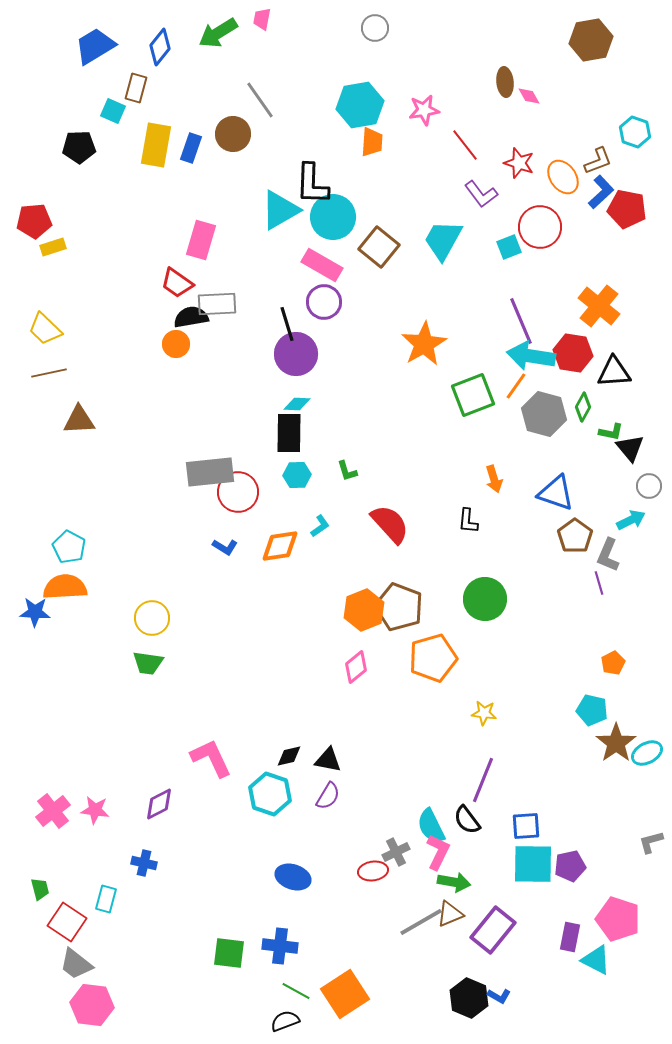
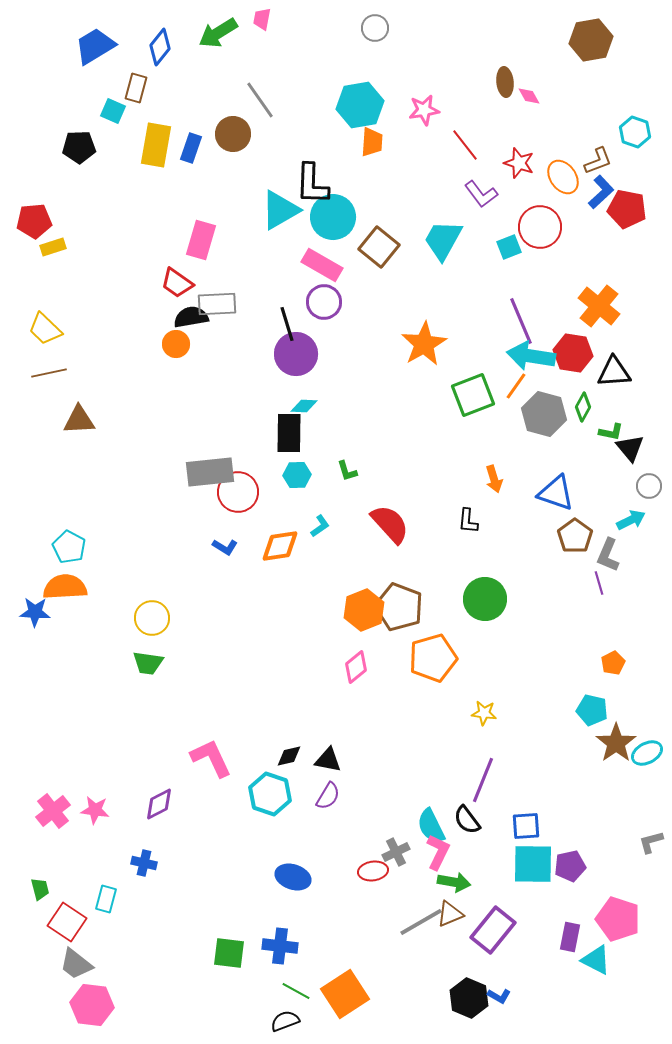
cyan diamond at (297, 404): moved 7 px right, 2 px down
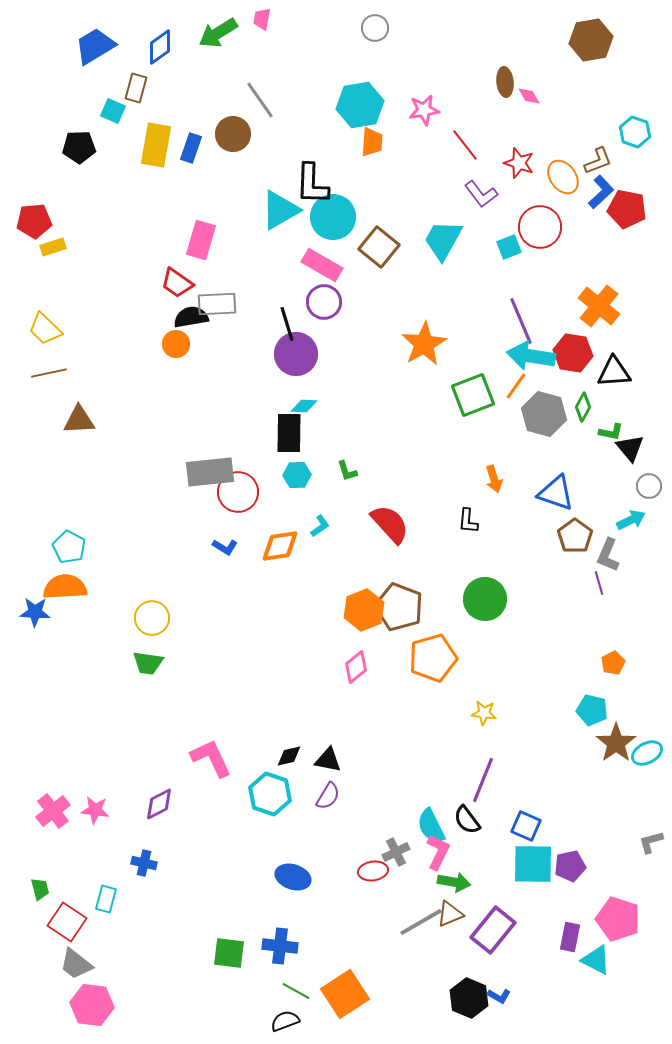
blue diamond at (160, 47): rotated 15 degrees clockwise
blue square at (526, 826): rotated 28 degrees clockwise
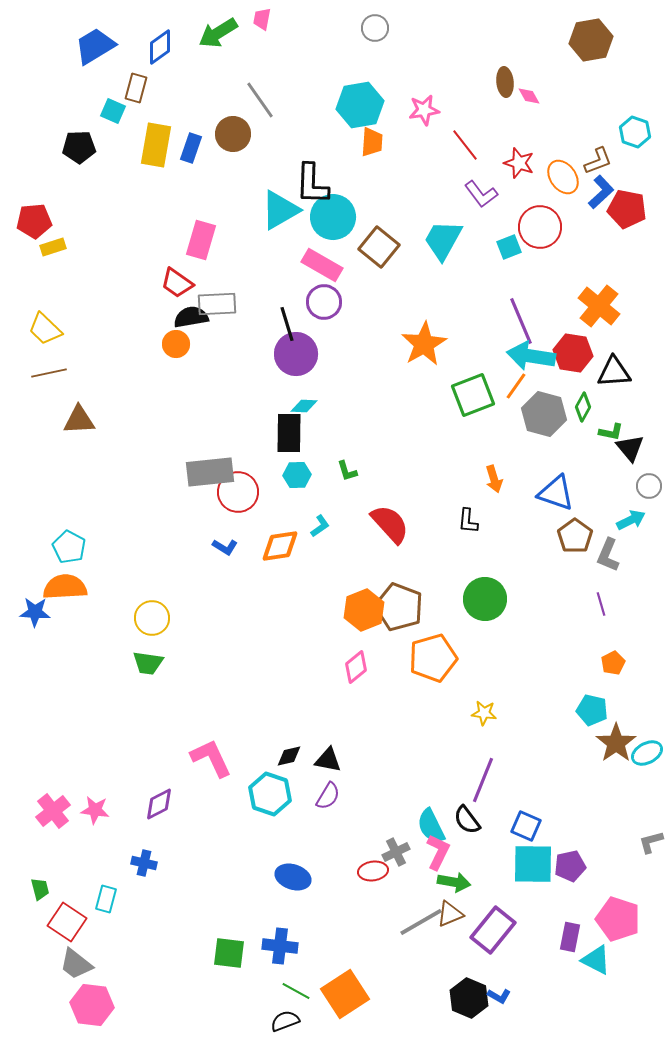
purple line at (599, 583): moved 2 px right, 21 px down
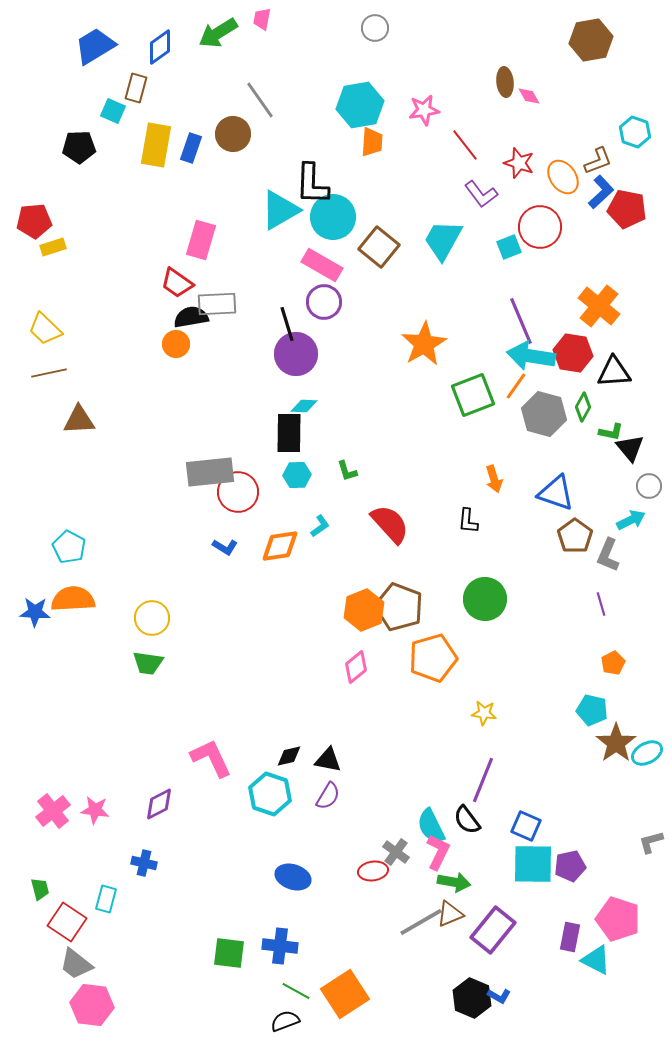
orange semicircle at (65, 587): moved 8 px right, 12 px down
gray cross at (396, 852): rotated 28 degrees counterclockwise
black hexagon at (469, 998): moved 3 px right
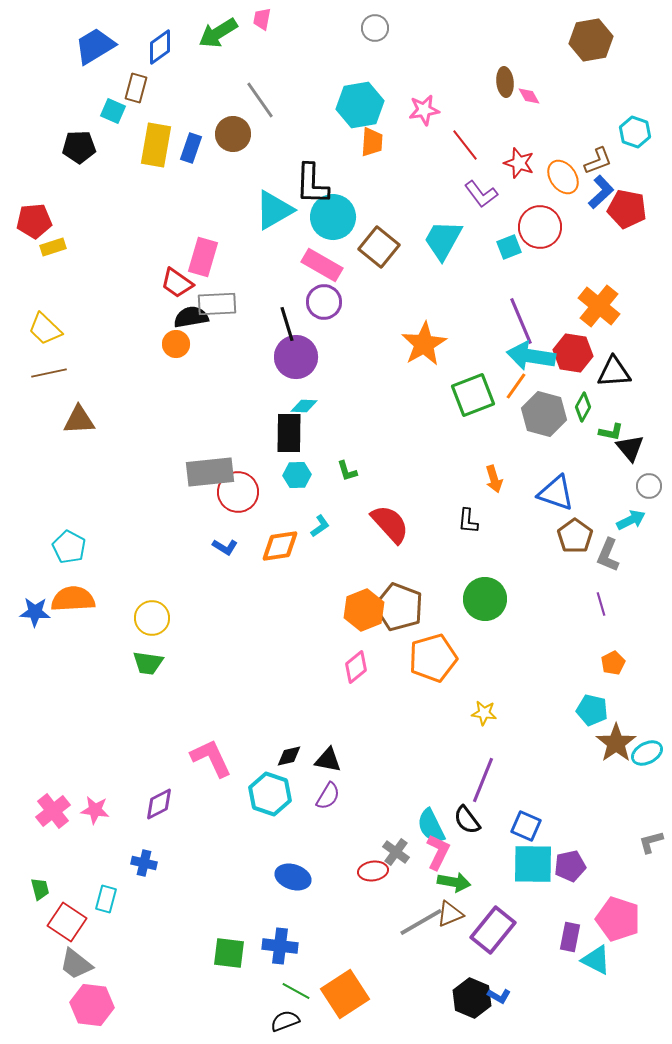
cyan triangle at (280, 210): moved 6 px left
pink rectangle at (201, 240): moved 2 px right, 17 px down
purple circle at (296, 354): moved 3 px down
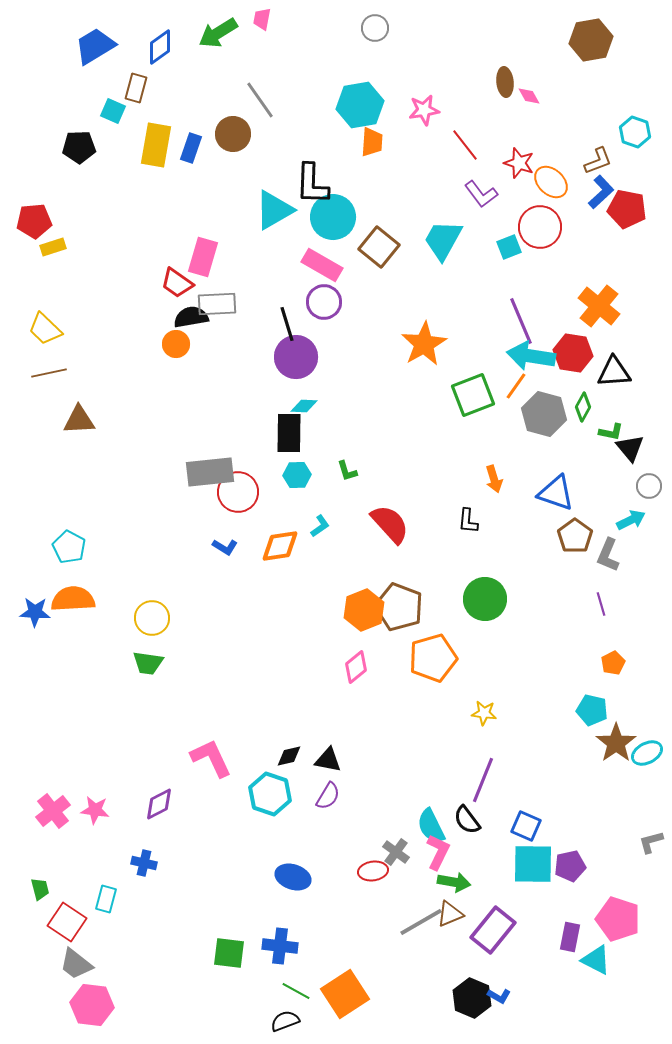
orange ellipse at (563, 177): moved 12 px left, 5 px down; rotated 12 degrees counterclockwise
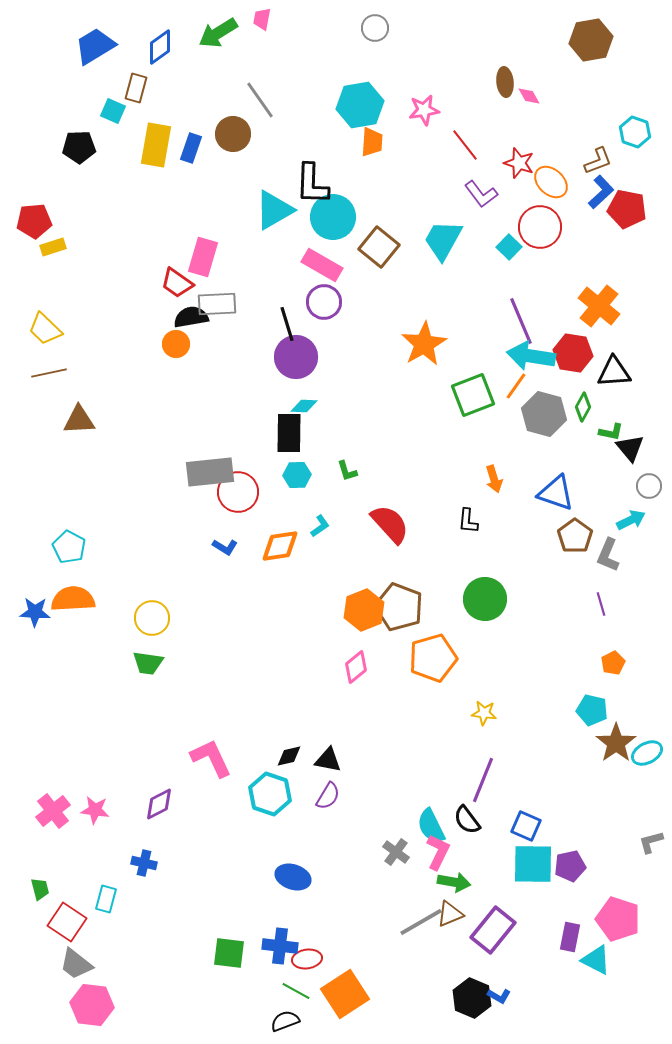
cyan square at (509, 247): rotated 25 degrees counterclockwise
red ellipse at (373, 871): moved 66 px left, 88 px down
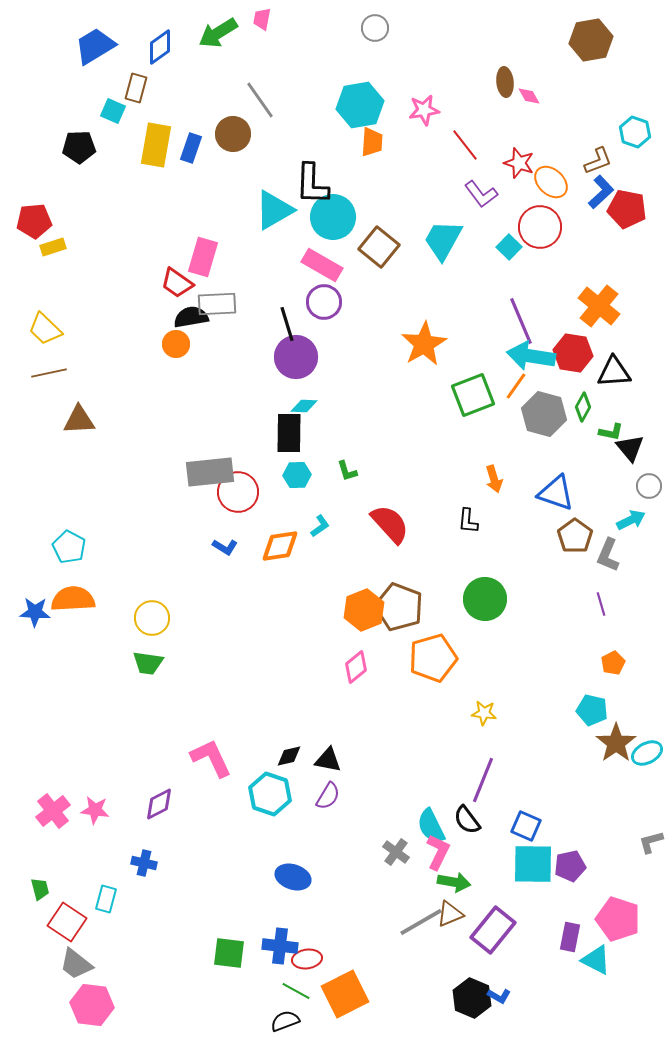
orange square at (345, 994): rotated 6 degrees clockwise
